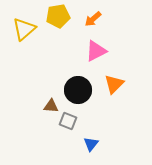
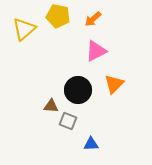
yellow pentagon: rotated 20 degrees clockwise
blue triangle: rotated 49 degrees clockwise
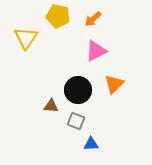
yellow triangle: moved 2 px right, 9 px down; rotated 15 degrees counterclockwise
gray square: moved 8 px right
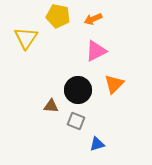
orange arrow: rotated 18 degrees clockwise
blue triangle: moved 6 px right; rotated 14 degrees counterclockwise
